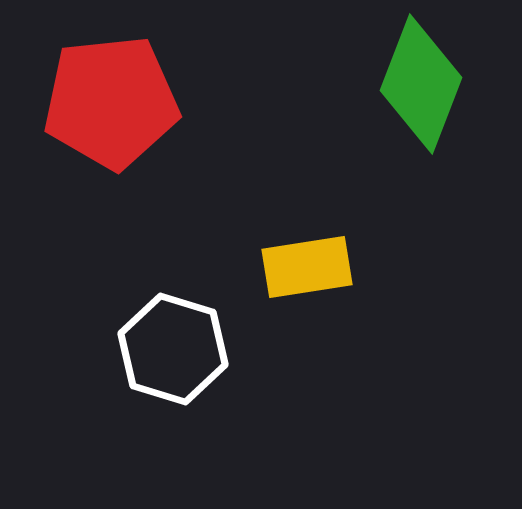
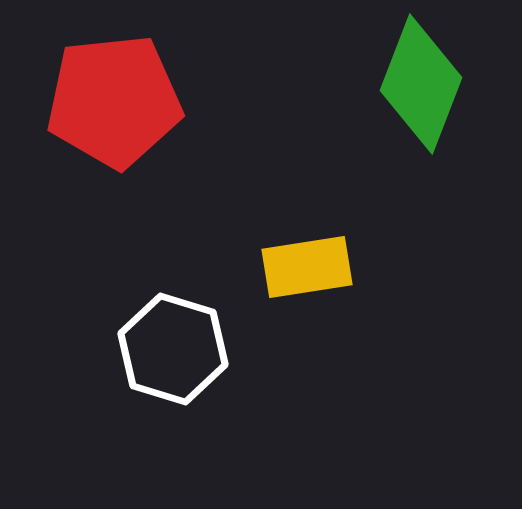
red pentagon: moved 3 px right, 1 px up
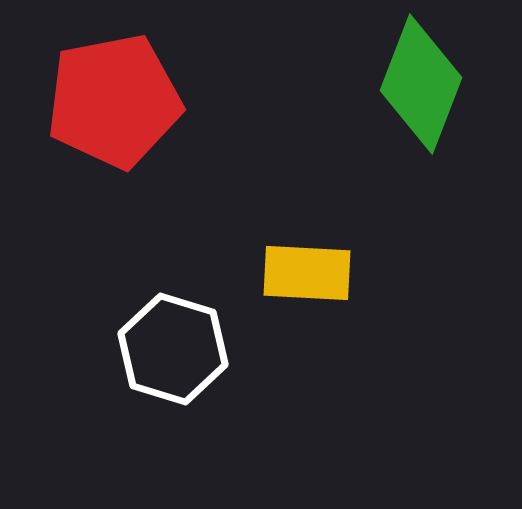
red pentagon: rotated 5 degrees counterclockwise
yellow rectangle: moved 6 px down; rotated 12 degrees clockwise
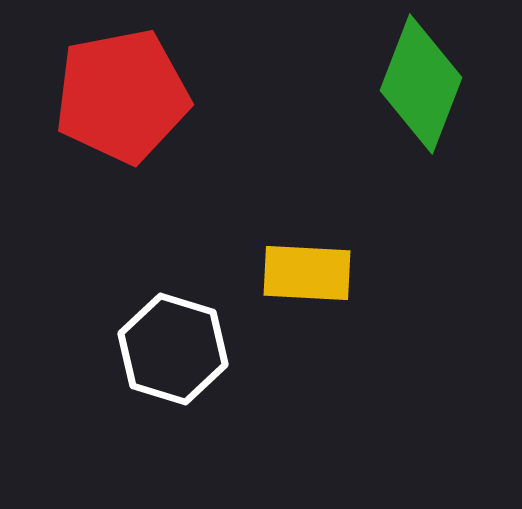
red pentagon: moved 8 px right, 5 px up
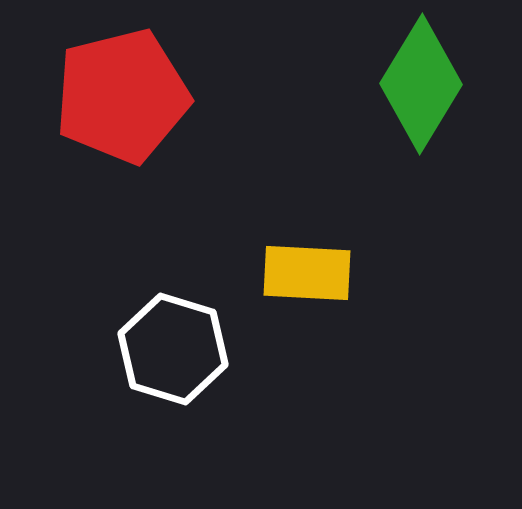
green diamond: rotated 10 degrees clockwise
red pentagon: rotated 3 degrees counterclockwise
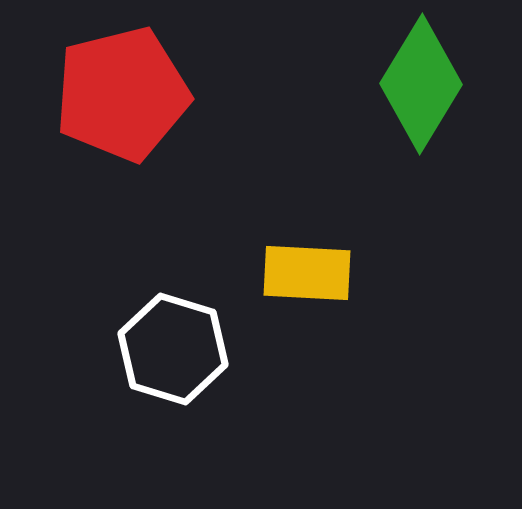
red pentagon: moved 2 px up
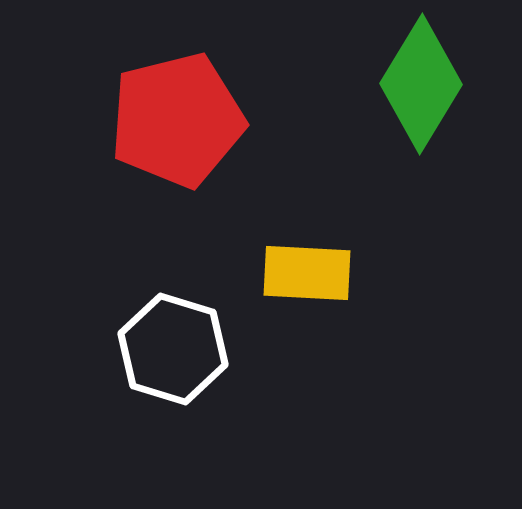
red pentagon: moved 55 px right, 26 px down
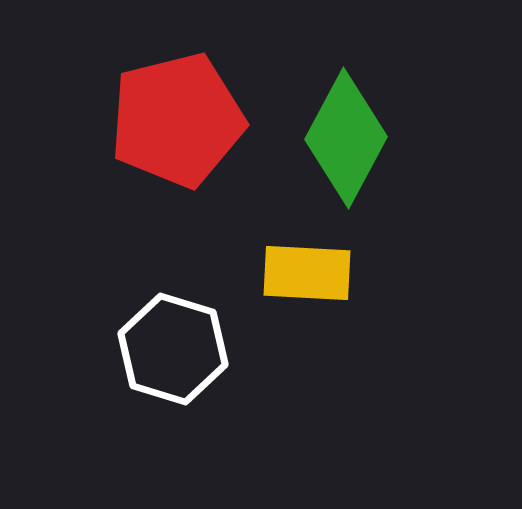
green diamond: moved 75 px left, 54 px down; rotated 3 degrees counterclockwise
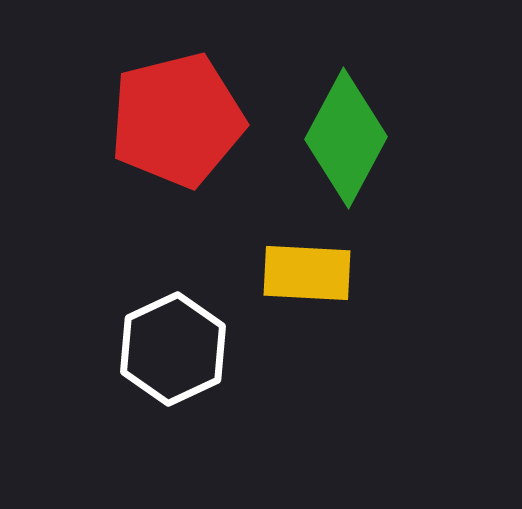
white hexagon: rotated 18 degrees clockwise
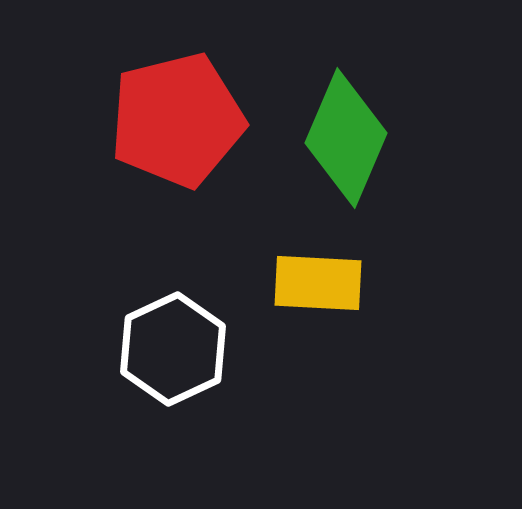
green diamond: rotated 5 degrees counterclockwise
yellow rectangle: moved 11 px right, 10 px down
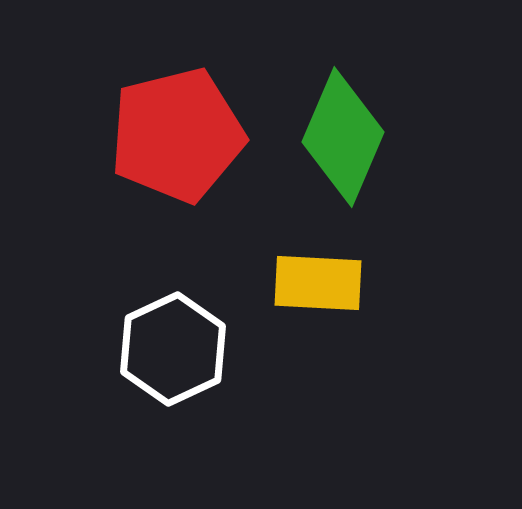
red pentagon: moved 15 px down
green diamond: moved 3 px left, 1 px up
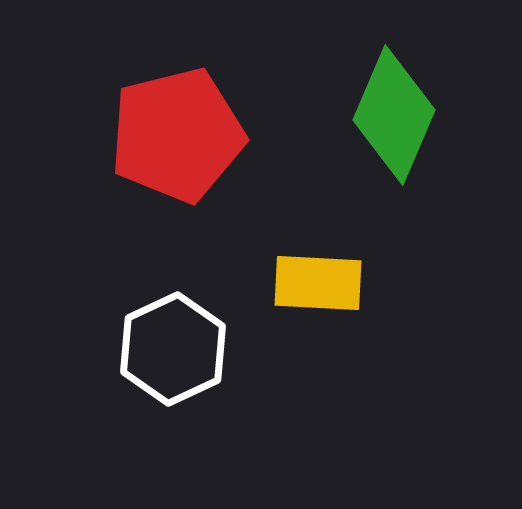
green diamond: moved 51 px right, 22 px up
